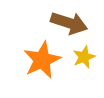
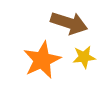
yellow star: rotated 15 degrees clockwise
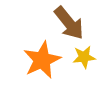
brown arrow: rotated 33 degrees clockwise
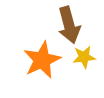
brown arrow: moved 2 px down; rotated 24 degrees clockwise
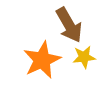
brown arrow: rotated 15 degrees counterclockwise
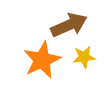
brown arrow: rotated 84 degrees counterclockwise
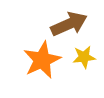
brown arrow: moved 1 px up
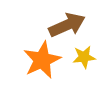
brown arrow: moved 2 px left, 1 px down
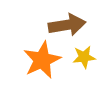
brown arrow: rotated 15 degrees clockwise
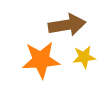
orange star: moved 1 px left; rotated 21 degrees clockwise
